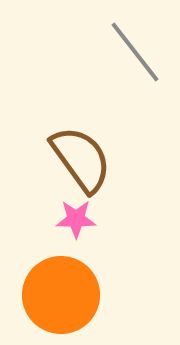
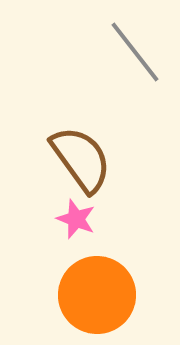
pink star: rotated 21 degrees clockwise
orange circle: moved 36 px right
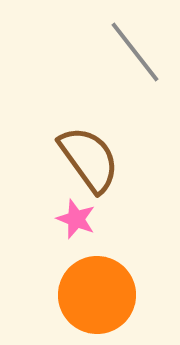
brown semicircle: moved 8 px right
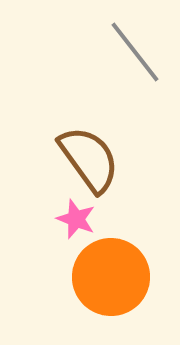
orange circle: moved 14 px right, 18 px up
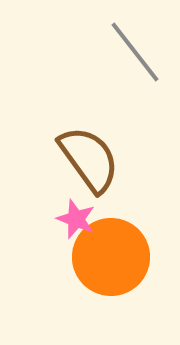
orange circle: moved 20 px up
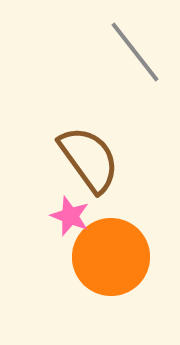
pink star: moved 6 px left, 3 px up
